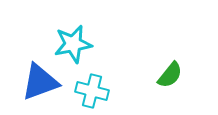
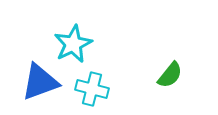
cyan star: rotated 15 degrees counterclockwise
cyan cross: moved 2 px up
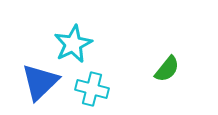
green semicircle: moved 3 px left, 6 px up
blue triangle: rotated 24 degrees counterclockwise
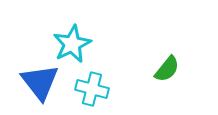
cyan star: moved 1 px left
blue triangle: rotated 24 degrees counterclockwise
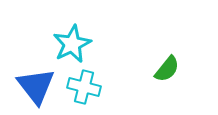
blue triangle: moved 4 px left, 4 px down
cyan cross: moved 8 px left, 2 px up
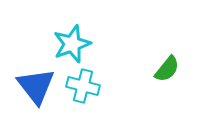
cyan star: rotated 6 degrees clockwise
cyan cross: moved 1 px left, 1 px up
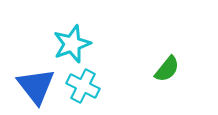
cyan cross: rotated 12 degrees clockwise
